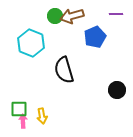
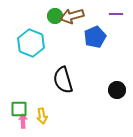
black semicircle: moved 1 px left, 10 px down
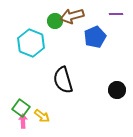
green circle: moved 5 px down
green square: moved 2 px right, 1 px up; rotated 36 degrees clockwise
yellow arrow: rotated 42 degrees counterclockwise
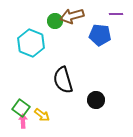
blue pentagon: moved 5 px right, 2 px up; rotated 30 degrees clockwise
black circle: moved 21 px left, 10 px down
yellow arrow: moved 1 px up
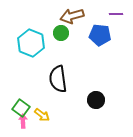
green circle: moved 6 px right, 12 px down
black semicircle: moved 5 px left, 1 px up; rotated 8 degrees clockwise
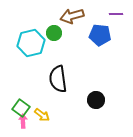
green circle: moved 7 px left
cyan hexagon: rotated 24 degrees clockwise
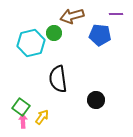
green square: moved 1 px up
yellow arrow: moved 2 px down; rotated 91 degrees counterclockwise
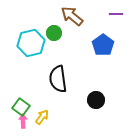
brown arrow: rotated 55 degrees clockwise
blue pentagon: moved 3 px right, 10 px down; rotated 30 degrees clockwise
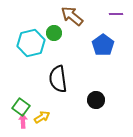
yellow arrow: rotated 21 degrees clockwise
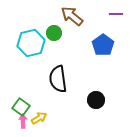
yellow arrow: moved 3 px left, 1 px down
